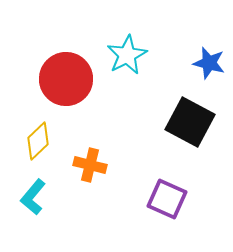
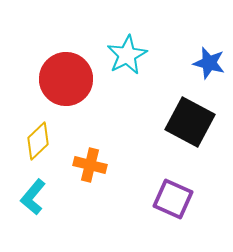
purple square: moved 6 px right
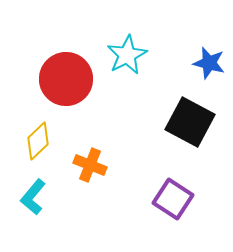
orange cross: rotated 8 degrees clockwise
purple square: rotated 9 degrees clockwise
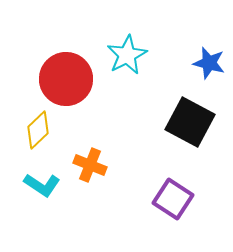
yellow diamond: moved 11 px up
cyan L-shape: moved 9 px right, 12 px up; rotated 96 degrees counterclockwise
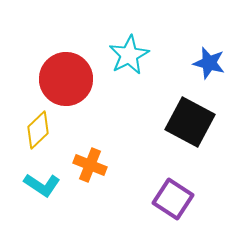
cyan star: moved 2 px right
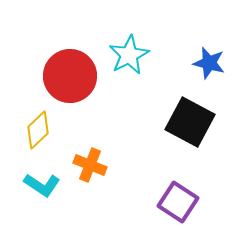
red circle: moved 4 px right, 3 px up
purple square: moved 5 px right, 3 px down
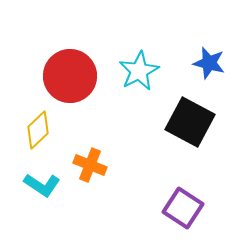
cyan star: moved 10 px right, 16 px down
purple square: moved 5 px right, 6 px down
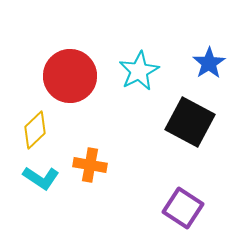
blue star: rotated 24 degrees clockwise
yellow diamond: moved 3 px left
orange cross: rotated 12 degrees counterclockwise
cyan L-shape: moved 1 px left, 7 px up
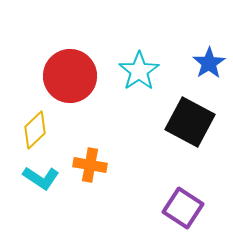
cyan star: rotated 6 degrees counterclockwise
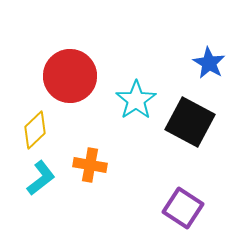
blue star: rotated 8 degrees counterclockwise
cyan star: moved 3 px left, 29 px down
cyan L-shape: rotated 72 degrees counterclockwise
